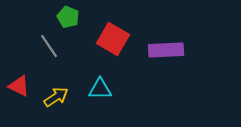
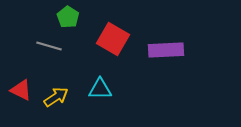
green pentagon: rotated 10 degrees clockwise
gray line: rotated 40 degrees counterclockwise
red triangle: moved 2 px right, 4 px down
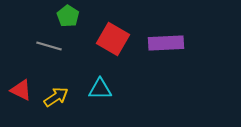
green pentagon: moved 1 px up
purple rectangle: moved 7 px up
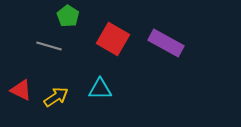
purple rectangle: rotated 32 degrees clockwise
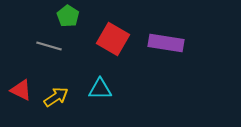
purple rectangle: rotated 20 degrees counterclockwise
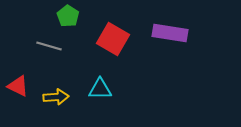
purple rectangle: moved 4 px right, 10 px up
red triangle: moved 3 px left, 4 px up
yellow arrow: rotated 30 degrees clockwise
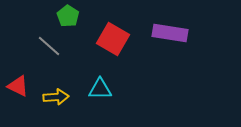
gray line: rotated 25 degrees clockwise
